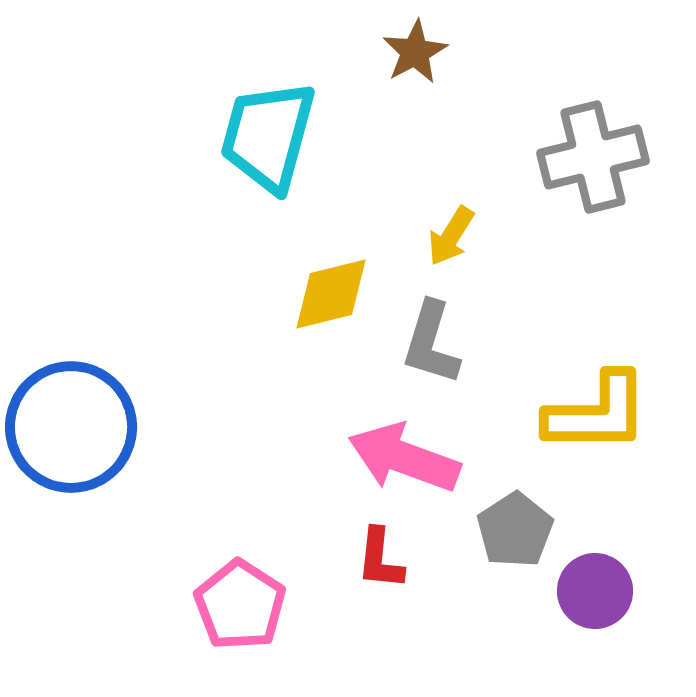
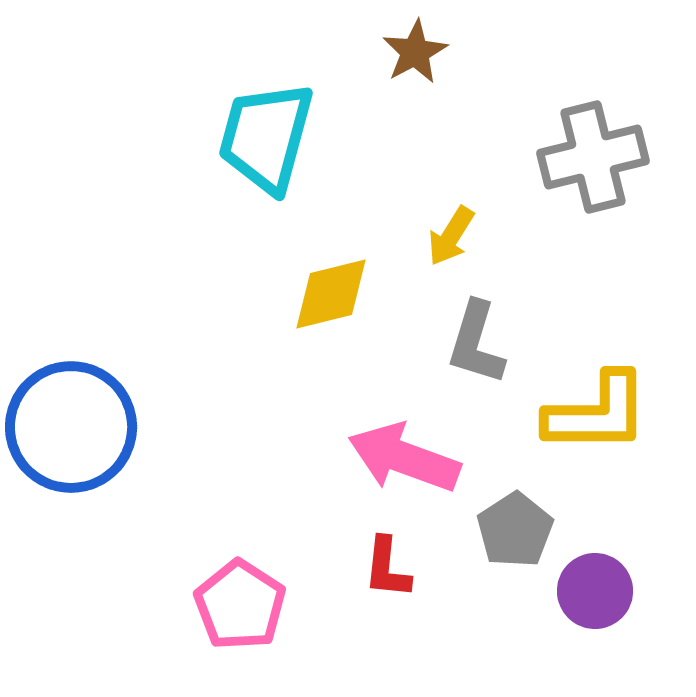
cyan trapezoid: moved 2 px left, 1 px down
gray L-shape: moved 45 px right
red L-shape: moved 7 px right, 9 px down
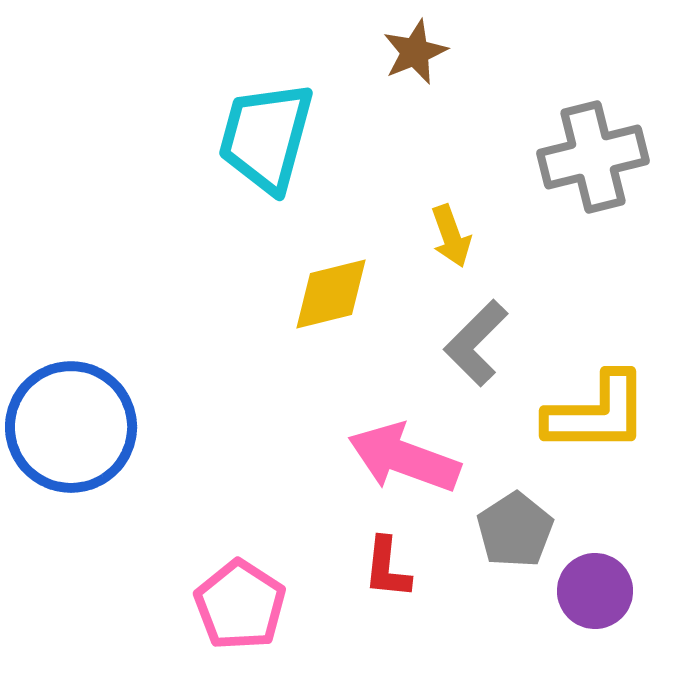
brown star: rotated 6 degrees clockwise
yellow arrow: rotated 52 degrees counterclockwise
gray L-shape: rotated 28 degrees clockwise
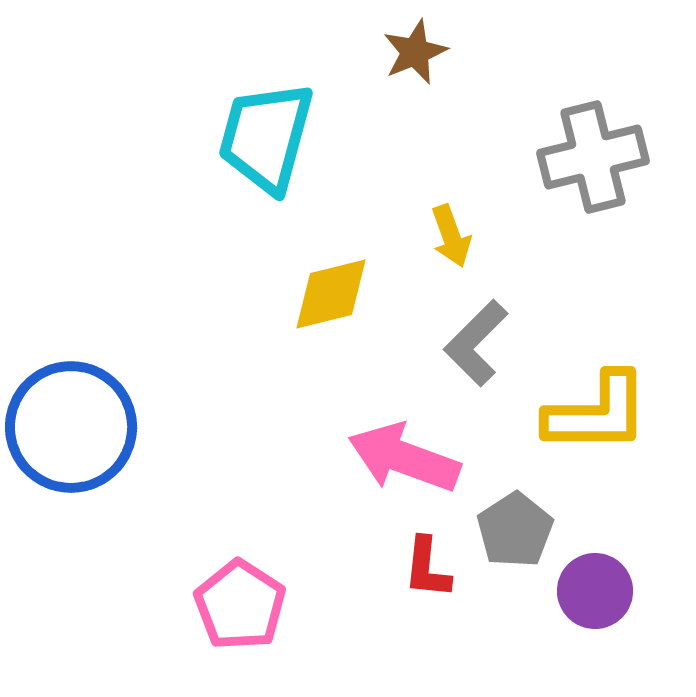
red L-shape: moved 40 px right
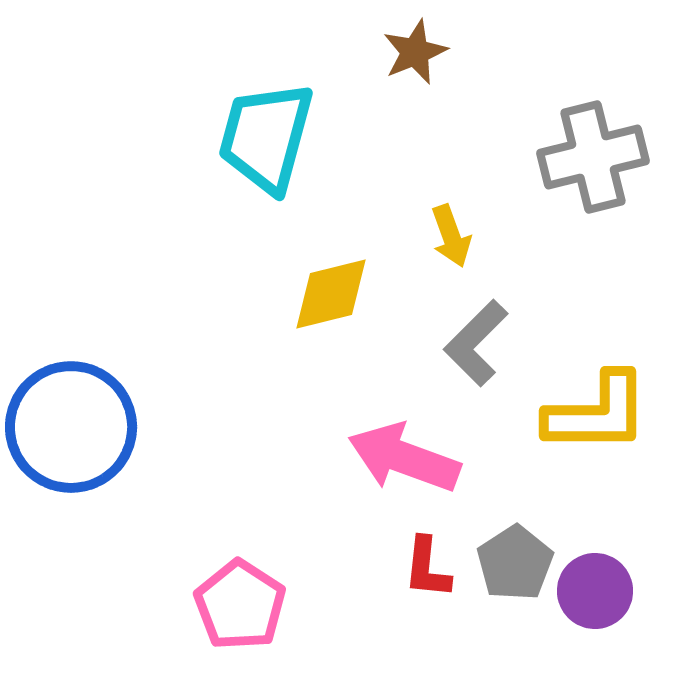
gray pentagon: moved 33 px down
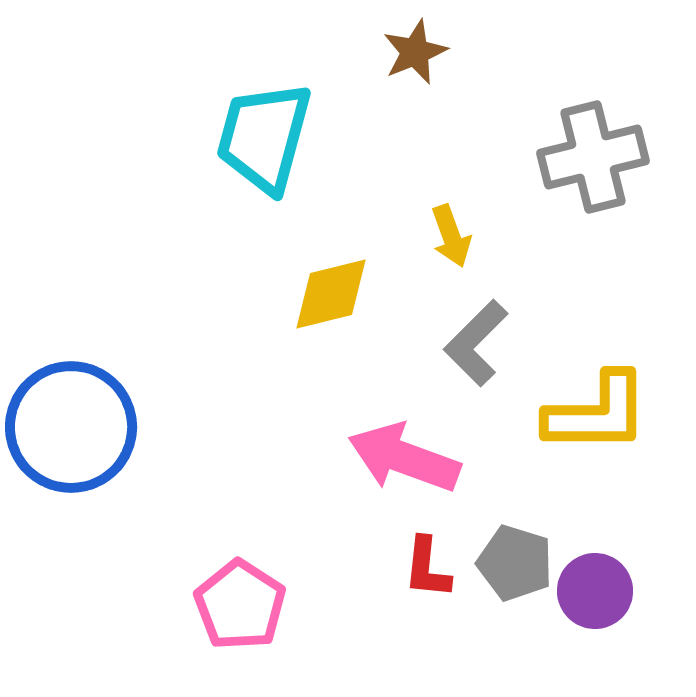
cyan trapezoid: moved 2 px left
gray pentagon: rotated 22 degrees counterclockwise
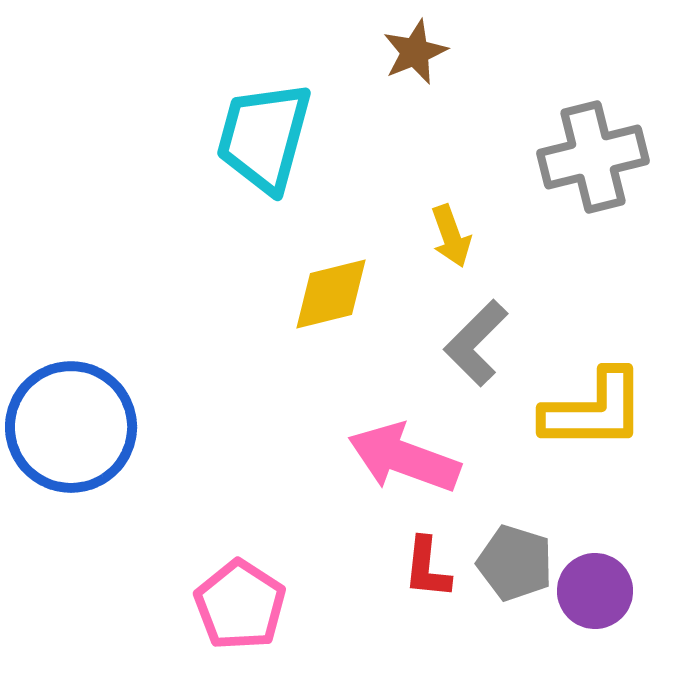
yellow L-shape: moved 3 px left, 3 px up
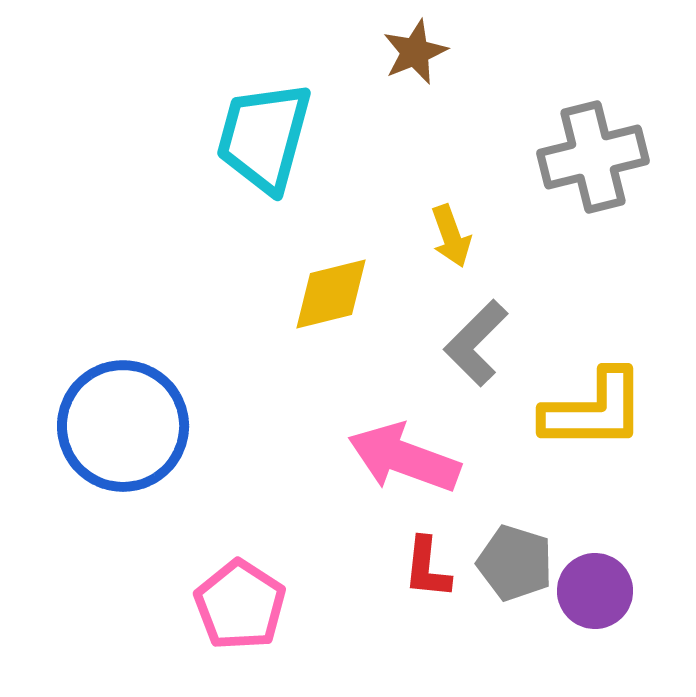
blue circle: moved 52 px right, 1 px up
